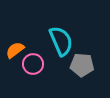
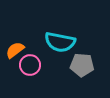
cyan semicircle: moved 1 px left, 1 px down; rotated 124 degrees clockwise
pink circle: moved 3 px left, 1 px down
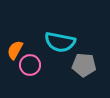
orange semicircle: rotated 24 degrees counterclockwise
gray pentagon: moved 2 px right
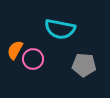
cyan semicircle: moved 13 px up
pink circle: moved 3 px right, 6 px up
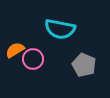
orange semicircle: rotated 30 degrees clockwise
gray pentagon: rotated 20 degrees clockwise
